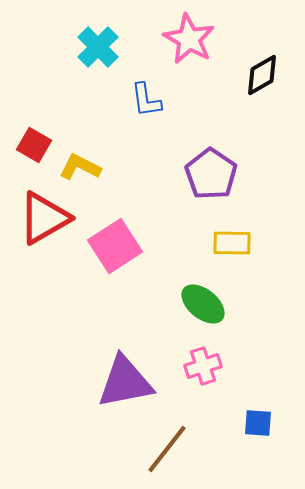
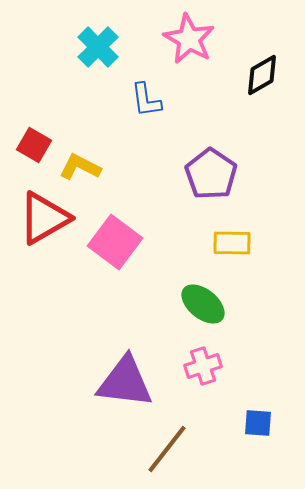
pink square: moved 4 px up; rotated 20 degrees counterclockwise
purple triangle: rotated 18 degrees clockwise
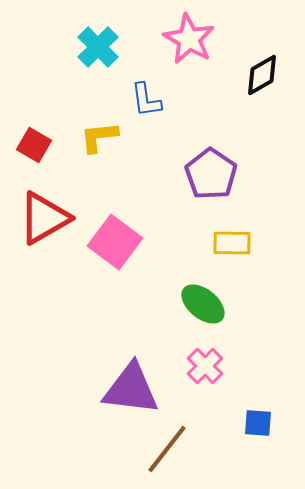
yellow L-shape: moved 19 px right, 30 px up; rotated 33 degrees counterclockwise
pink cross: moved 2 px right; rotated 27 degrees counterclockwise
purple triangle: moved 6 px right, 7 px down
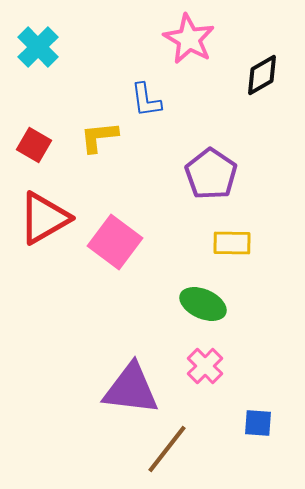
cyan cross: moved 60 px left
green ellipse: rotated 15 degrees counterclockwise
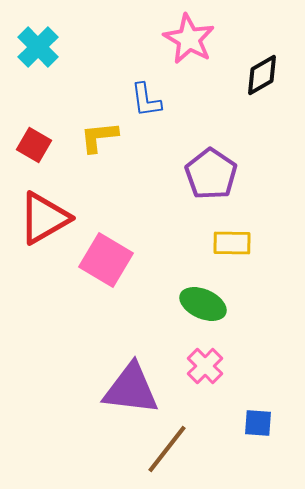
pink square: moved 9 px left, 18 px down; rotated 6 degrees counterclockwise
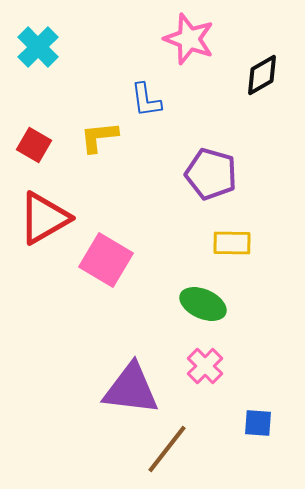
pink star: rotated 9 degrees counterclockwise
purple pentagon: rotated 18 degrees counterclockwise
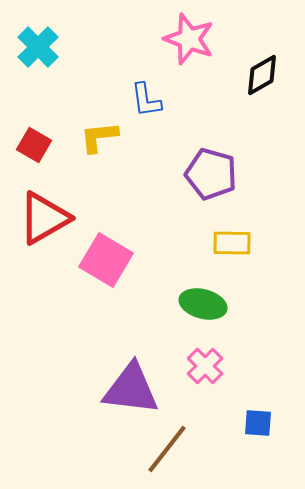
green ellipse: rotated 9 degrees counterclockwise
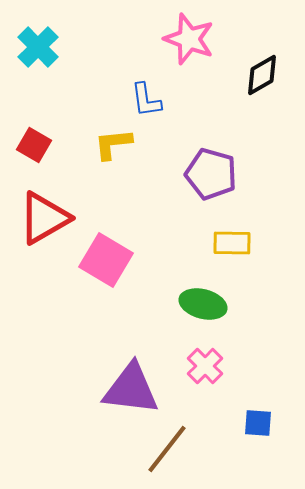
yellow L-shape: moved 14 px right, 7 px down
